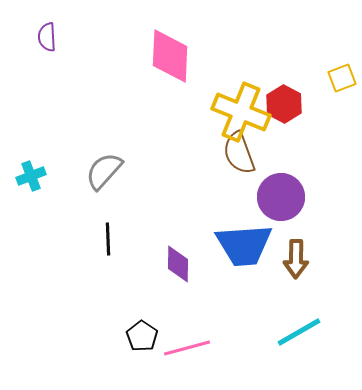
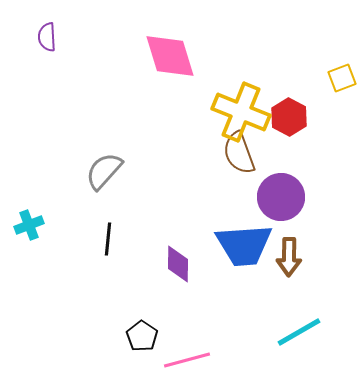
pink diamond: rotated 20 degrees counterclockwise
red hexagon: moved 5 px right, 13 px down
cyan cross: moved 2 px left, 49 px down
black line: rotated 8 degrees clockwise
brown arrow: moved 7 px left, 2 px up
pink line: moved 12 px down
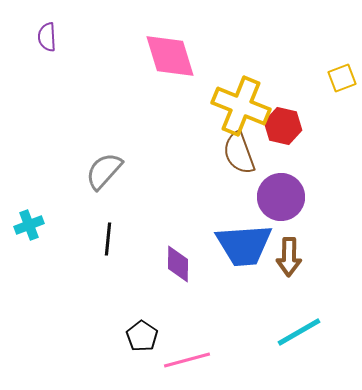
yellow cross: moved 6 px up
red hexagon: moved 6 px left, 9 px down; rotated 15 degrees counterclockwise
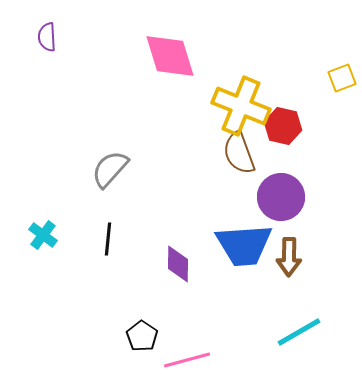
gray semicircle: moved 6 px right, 2 px up
cyan cross: moved 14 px right, 10 px down; rotated 32 degrees counterclockwise
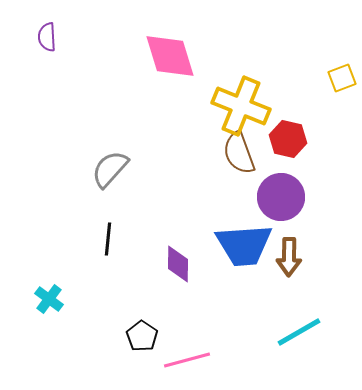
red hexagon: moved 5 px right, 13 px down
cyan cross: moved 6 px right, 64 px down
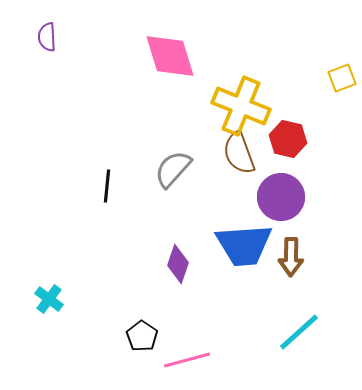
gray semicircle: moved 63 px right
black line: moved 1 px left, 53 px up
brown arrow: moved 2 px right
purple diamond: rotated 18 degrees clockwise
cyan line: rotated 12 degrees counterclockwise
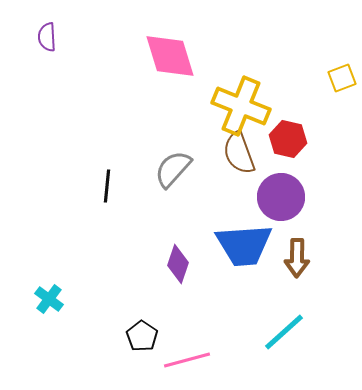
brown arrow: moved 6 px right, 1 px down
cyan line: moved 15 px left
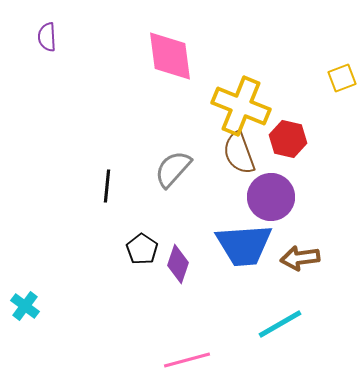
pink diamond: rotated 10 degrees clockwise
purple circle: moved 10 px left
brown arrow: moved 3 px right; rotated 81 degrees clockwise
cyan cross: moved 24 px left, 7 px down
cyan line: moved 4 px left, 8 px up; rotated 12 degrees clockwise
black pentagon: moved 87 px up
